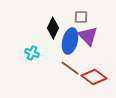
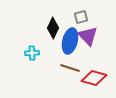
gray square: rotated 16 degrees counterclockwise
cyan cross: rotated 24 degrees counterclockwise
brown line: rotated 18 degrees counterclockwise
red diamond: moved 1 px down; rotated 20 degrees counterclockwise
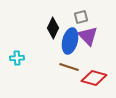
cyan cross: moved 15 px left, 5 px down
brown line: moved 1 px left, 1 px up
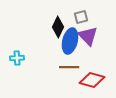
black diamond: moved 5 px right, 1 px up
brown line: rotated 18 degrees counterclockwise
red diamond: moved 2 px left, 2 px down
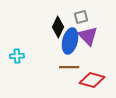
cyan cross: moved 2 px up
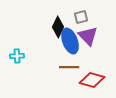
blue ellipse: rotated 35 degrees counterclockwise
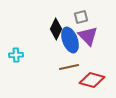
black diamond: moved 2 px left, 2 px down
blue ellipse: moved 1 px up
cyan cross: moved 1 px left, 1 px up
brown line: rotated 12 degrees counterclockwise
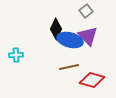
gray square: moved 5 px right, 6 px up; rotated 24 degrees counterclockwise
blue ellipse: rotated 55 degrees counterclockwise
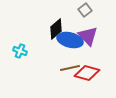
gray square: moved 1 px left, 1 px up
black diamond: rotated 25 degrees clockwise
cyan cross: moved 4 px right, 4 px up; rotated 24 degrees clockwise
brown line: moved 1 px right, 1 px down
red diamond: moved 5 px left, 7 px up
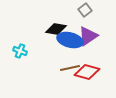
black diamond: rotated 50 degrees clockwise
purple triangle: rotated 40 degrees clockwise
red diamond: moved 1 px up
